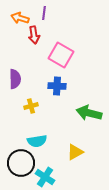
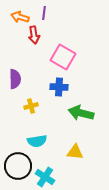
orange arrow: moved 1 px up
pink square: moved 2 px right, 2 px down
blue cross: moved 2 px right, 1 px down
green arrow: moved 8 px left
yellow triangle: rotated 36 degrees clockwise
black circle: moved 3 px left, 3 px down
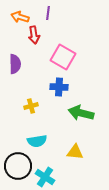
purple line: moved 4 px right
purple semicircle: moved 15 px up
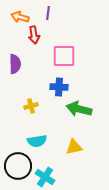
pink square: moved 1 px right, 1 px up; rotated 30 degrees counterclockwise
green arrow: moved 2 px left, 4 px up
yellow triangle: moved 1 px left, 5 px up; rotated 18 degrees counterclockwise
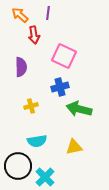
orange arrow: moved 2 px up; rotated 24 degrees clockwise
pink square: rotated 25 degrees clockwise
purple semicircle: moved 6 px right, 3 px down
blue cross: moved 1 px right; rotated 18 degrees counterclockwise
cyan cross: rotated 12 degrees clockwise
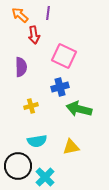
yellow triangle: moved 3 px left
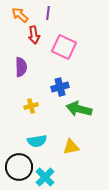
pink square: moved 9 px up
black circle: moved 1 px right, 1 px down
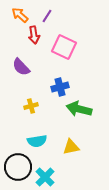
purple line: moved 1 px left, 3 px down; rotated 24 degrees clockwise
purple semicircle: rotated 138 degrees clockwise
black circle: moved 1 px left
